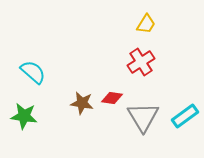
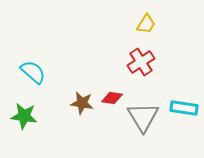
cyan rectangle: moved 1 px left, 8 px up; rotated 44 degrees clockwise
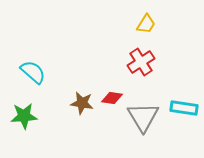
green star: rotated 12 degrees counterclockwise
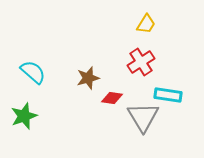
brown star: moved 6 px right, 25 px up; rotated 25 degrees counterclockwise
cyan rectangle: moved 16 px left, 13 px up
green star: rotated 16 degrees counterclockwise
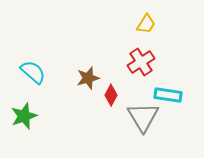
red diamond: moved 1 px left, 3 px up; rotated 70 degrees counterclockwise
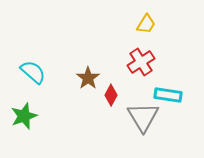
brown star: rotated 20 degrees counterclockwise
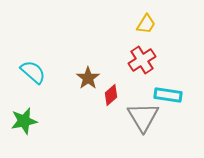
red cross: moved 1 px right, 2 px up
red diamond: rotated 20 degrees clockwise
green star: moved 5 px down; rotated 8 degrees clockwise
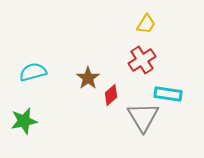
cyan semicircle: rotated 56 degrees counterclockwise
cyan rectangle: moved 1 px up
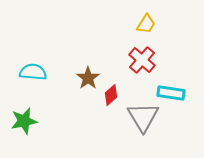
red cross: rotated 16 degrees counterclockwise
cyan semicircle: rotated 20 degrees clockwise
cyan rectangle: moved 3 px right, 1 px up
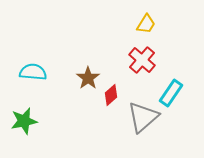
cyan rectangle: rotated 64 degrees counterclockwise
gray triangle: rotated 20 degrees clockwise
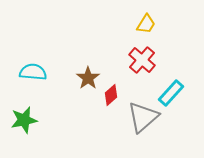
cyan rectangle: rotated 8 degrees clockwise
green star: moved 1 px up
